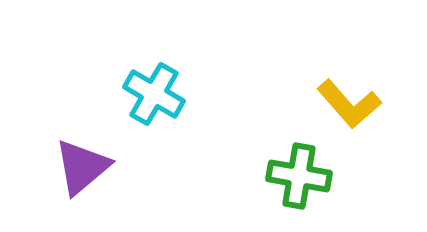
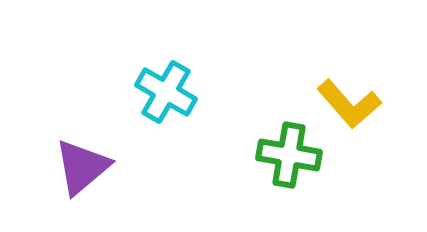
cyan cross: moved 12 px right, 2 px up
green cross: moved 10 px left, 21 px up
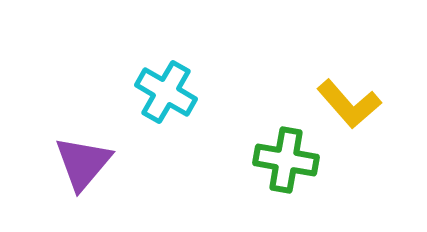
green cross: moved 3 px left, 5 px down
purple triangle: moved 1 px right, 4 px up; rotated 10 degrees counterclockwise
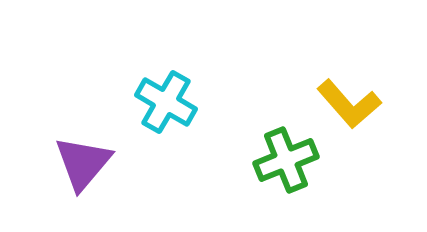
cyan cross: moved 10 px down
green cross: rotated 32 degrees counterclockwise
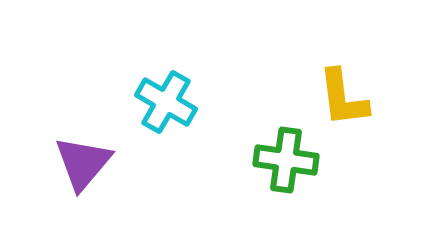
yellow L-shape: moved 6 px left, 6 px up; rotated 34 degrees clockwise
green cross: rotated 30 degrees clockwise
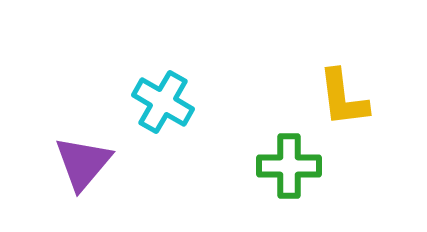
cyan cross: moved 3 px left
green cross: moved 3 px right, 6 px down; rotated 8 degrees counterclockwise
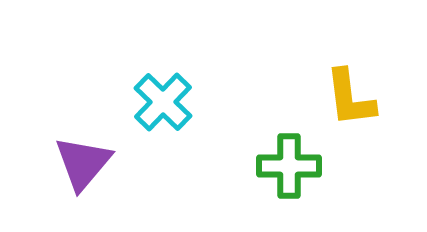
yellow L-shape: moved 7 px right
cyan cross: rotated 14 degrees clockwise
